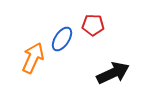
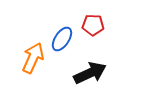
black arrow: moved 23 px left
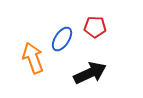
red pentagon: moved 2 px right, 2 px down
orange arrow: rotated 44 degrees counterclockwise
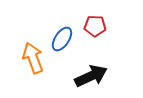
red pentagon: moved 1 px up
black arrow: moved 1 px right, 3 px down
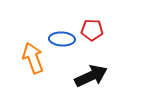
red pentagon: moved 3 px left, 4 px down
blue ellipse: rotated 60 degrees clockwise
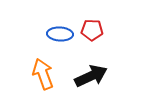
blue ellipse: moved 2 px left, 5 px up
orange arrow: moved 10 px right, 16 px down
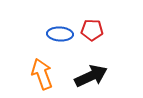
orange arrow: moved 1 px left
